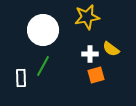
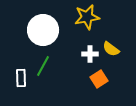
orange square: moved 3 px right, 4 px down; rotated 18 degrees counterclockwise
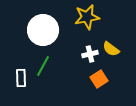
white cross: rotated 14 degrees counterclockwise
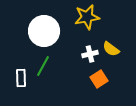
white circle: moved 1 px right, 1 px down
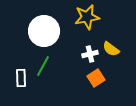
orange square: moved 3 px left, 1 px up
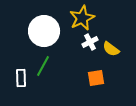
yellow star: moved 5 px left, 1 px down; rotated 15 degrees counterclockwise
white cross: moved 12 px up; rotated 14 degrees counterclockwise
orange square: rotated 24 degrees clockwise
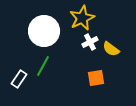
white rectangle: moved 2 px left, 1 px down; rotated 36 degrees clockwise
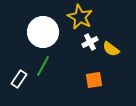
yellow star: moved 2 px left, 1 px up; rotated 20 degrees counterclockwise
white circle: moved 1 px left, 1 px down
orange square: moved 2 px left, 2 px down
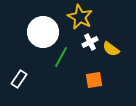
green line: moved 18 px right, 9 px up
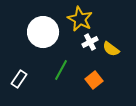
yellow star: moved 2 px down
green line: moved 13 px down
orange square: rotated 30 degrees counterclockwise
